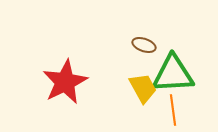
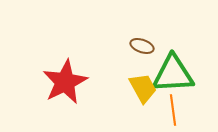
brown ellipse: moved 2 px left, 1 px down
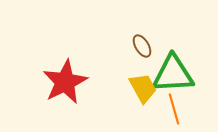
brown ellipse: rotated 40 degrees clockwise
orange line: moved 1 px right, 1 px up; rotated 8 degrees counterclockwise
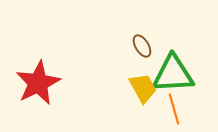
red star: moved 27 px left, 1 px down
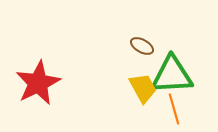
brown ellipse: rotated 30 degrees counterclockwise
green triangle: moved 1 px left, 1 px down
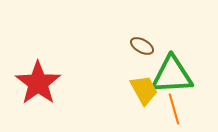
red star: rotated 9 degrees counterclockwise
yellow trapezoid: moved 1 px right, 2 px down
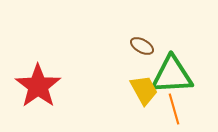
red star: moved 3 px down
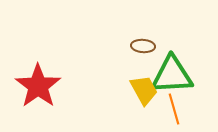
brown ellipse: moved 1 px right; rotated 25 degrees counterclockwise
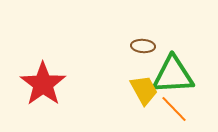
green triangle: moved 1 px right
red star: moved 5 px right, 2 px up
orange line: rotated 28 degrees counterclockwise
